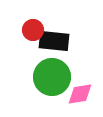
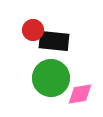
green circle: moved 1 px left, 1 px down
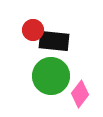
green circle: moved 2 px up
pink diamond: rotated 44 degrees counterclockwise
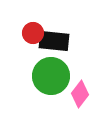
red circle: moved 3 px down
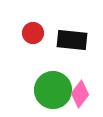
black rectangle: moved 18 px right, 1 px up
green circle: moved 2 px right, 14 px down
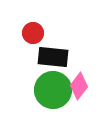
black rectangle: moved 19 px left, 17 px down
pink diamond: moved 1 px left, 8 px up
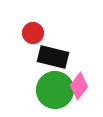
black rectangle: rotated 8 degrees clockwise
green circle: moved 2 px right
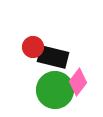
red circle: moved 14 px down
pink diamond: moved 1 px left, 4 px up
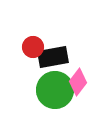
black rectangle: rotated 24 degrees counterclockwise
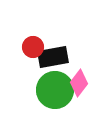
pink diamond: moved 1 px right, 1 px down
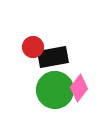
pink diamond: moved 5 px down
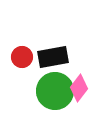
red circle: moved 11 px left, 10 px down
green circle: moved 1 px down
